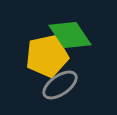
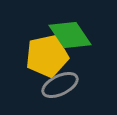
gray ellipse: rotated 9 degrees clockwise
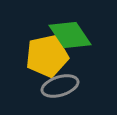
gray ellipse: moved 1 px down; rotated 9 degrees clockwise
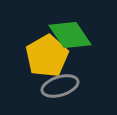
yellow pentagon: rotated 18 degrees counterclockwise
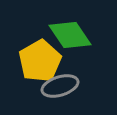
yellow pentagon: moved 7 px left, 5 px down
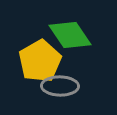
gray ellipse: rotated 18 degrees clockwise
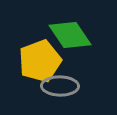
yellow pentagon: rotated 9 degrees clockwise
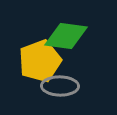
green diamond: moved 4 px left, 1 px down; rotated 48 degrees counterclockwise
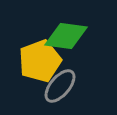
gray ellipse: rotated 51 degrees counterclockwise
